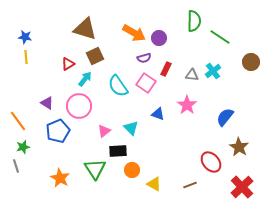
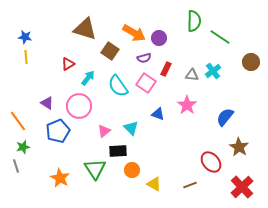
brown square: moved 15 px right, 5 px up; rotated 30 degrees counterclockwise
cyan arrow: moved 3 px right, 1 px up
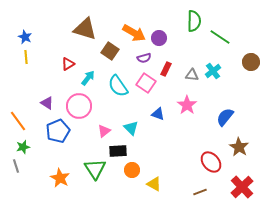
blue star: rotated 16 degrees clockwise
brown line: moved 10 px right, 7 px down
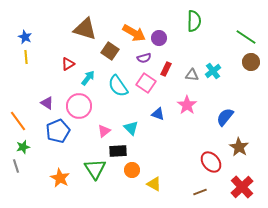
green line: moved 26 px right
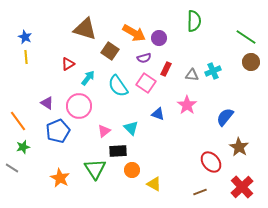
cyan cross: rotated 14 degrees clockwise
gray line: moved 4 px left, 2 px down; rotated 40 degrees counterclockwise
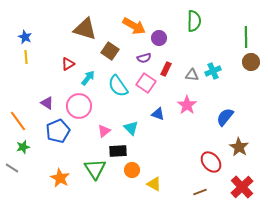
orange arrow: moved 7 px up
green line: rotated 55 degrees clockwise
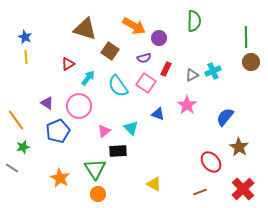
gray triangle: rotated 32 degrees counterclockwise
orange line: moved 2 px left, 1 px up
orange circle: moved 34 px left, 24 px down
red cross: moved 1 px right, 2 px down
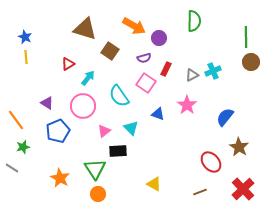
cyan semicircle: moved 1 px right, 10 px down
pink circle: moved 4 px right
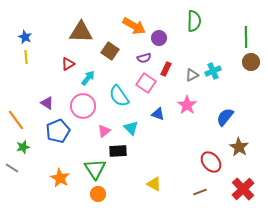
brown triangle: moved 4 px left, 3 px down; rotated 15 degrees counterclockwise
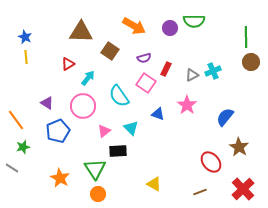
green semicircle: rotated 90 degrees clockwise
purple circle: moved 11 px right, 10 px up
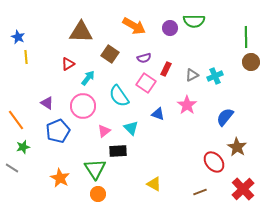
blue star: moved 7 px left
brown square: moved 3 px down
cyan cross: moved 2 px right, 5 px down
brown star: moved 2 px left
red ellipse: moved 3 px right
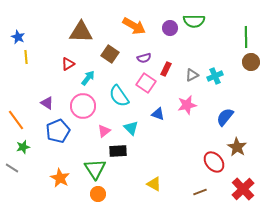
pink star: rotated 24 degrees clockwise
